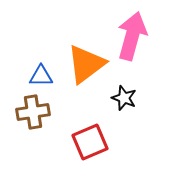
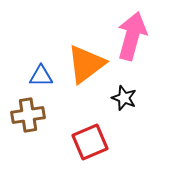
brown cross: moved 5 px left, 3 px down
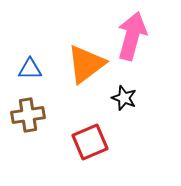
blue triangle: moved 11 px left, 7 px up
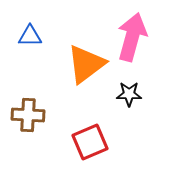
pink arrow: moved 1 px down
blue triangle: moved 33 px up
black star: moved 5 px right, 4 px up; rotated 20 degrees counterclockwise
brown cross: rotated 12 degrees clockwise
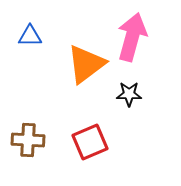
brown cross: moved 25 px down
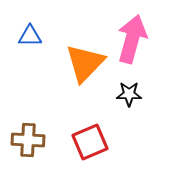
pink arrow: moved 2 px down
orange triangle: moved 1 px left, 1 px up; rotated 9 degrees counterclockwise
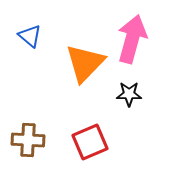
blue triangle: rotated 40 degrees clockwise
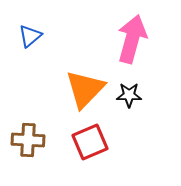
blue triangle: rotated 40 degrees clockwise
orange triangle: moved 26 px down
black star: moved 1 px down
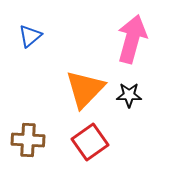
red square: rotated 12 degrees counterclockwise
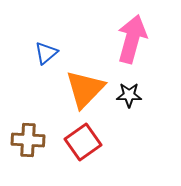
blue triangle: moved 16 px right, 17 px down
red square: moved 7 px left
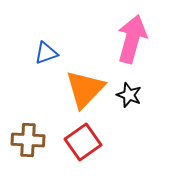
blue triangle: rotated 20 degrees clockwise
black star: rotated 20 degrees clockwise
